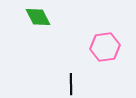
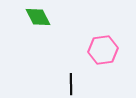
pink hexagon: moved 2 px left, 3 px down
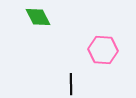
pink hexagon: rotated 12 degrees clockwise
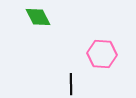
pink hexagon: moved 1 px left, 4 px down
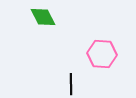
green diamond: moved 5 px right
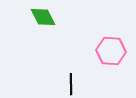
pink hexagon: moved 9 px right, 3 px up
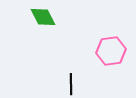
pink hexagon: rotated 12 degrees counterclockwise
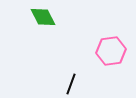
black line: rotated 20 degrees clockwise
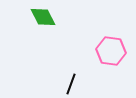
pink hexagon: rotated 16 degrees clockwise
